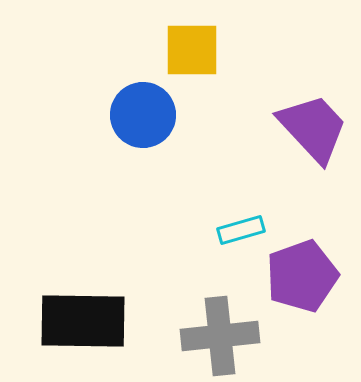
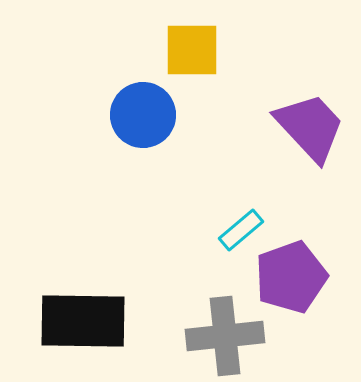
purple trapezoid: moved 3 px left, 1 px up
cyan rectangle: rotated 24 degrees counterclockwise
purple pentagon: moved 11 px left, 1 px down
gray cross: moved 5 px right
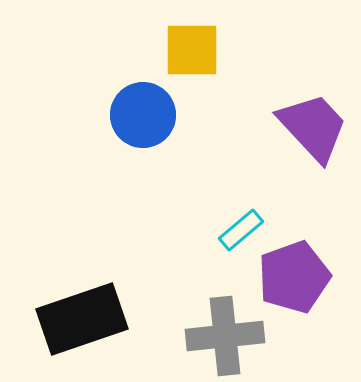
purple trapezoid: moved 3 px right
purple pentagon: moved 3 px right
black rectangle: moved 1 px left, 2 px up; rotated 20 degrees counterclockwise
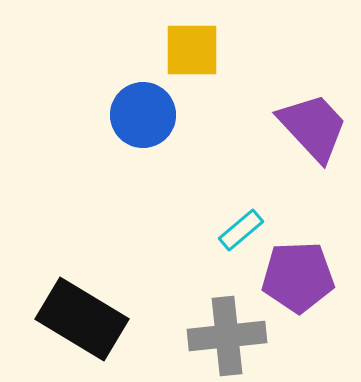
purple pentagon: moved 4 px right; rotated 18 degrees clockwise
black rectangle: rotated 50 degrees clockwise
gray cross: moved 2 px right
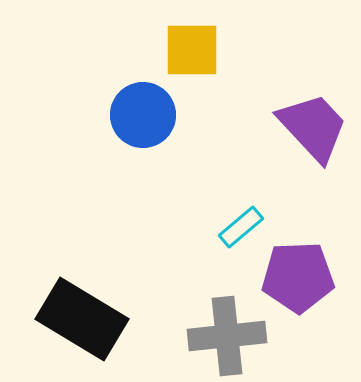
cyan rectangle: moved 3 px up
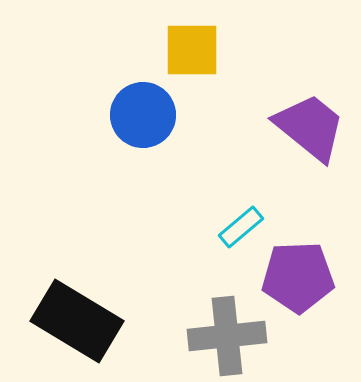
purple trapezoid: moved 3 px left; rotated 8 degrees counterclockwise
black rectangle: moved 5 px left, 2 px down
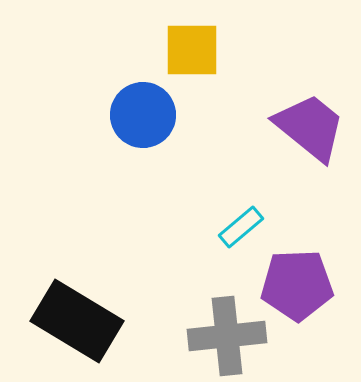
purple pentagon: moved 1 px left, 8 px down
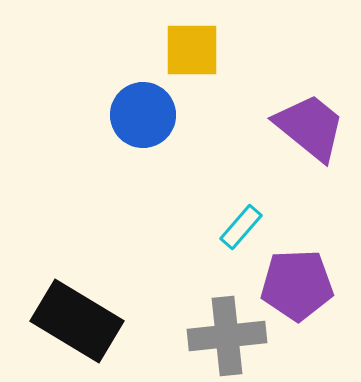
cyan rectangle: rotated 9 degrees counterclockwise
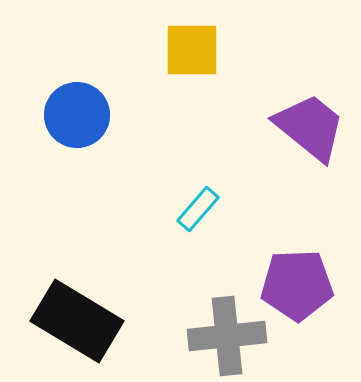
blue circle: moved 66 px left
cyan rectangle: moved 43 px left, 18 px up
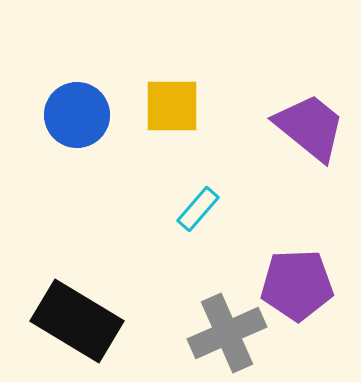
yellow square: moved 20 px left, 56 px down
gray cross: moved 3 px up; rotated 18 degrees counterclockwise
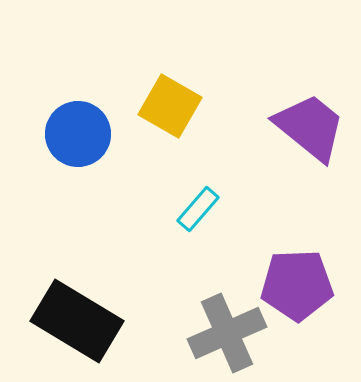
yellow square: moved 2 px left; rotated 30 degrees clockwise
blue circle: moved 1 px right, 19 px down
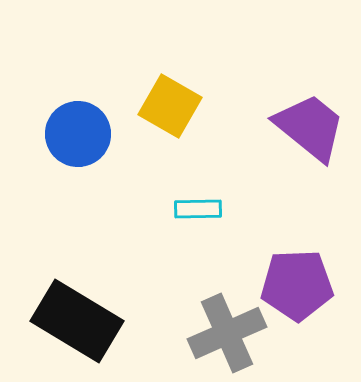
cyan rectangle: rotated 48 degrees clockwise
